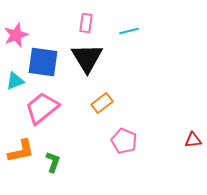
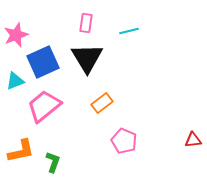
blue square: rotated 32 degrees counterclockwise
pink trapezoid: moved 2 px right, 2 px up
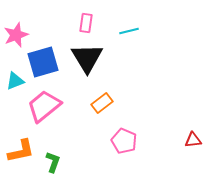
blue square: rotated 8 degrees clockwise
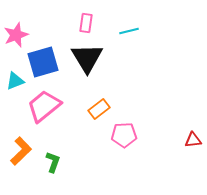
orange rectangle: moved 3 px left, 6 px down
pink pentagon: moved 6 px up; rotated 25 degrees counterclockwise
orange L-shape: rotated 32 degrees counterclockwise
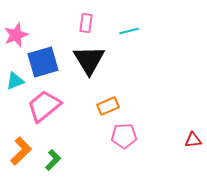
black triangle: moved 2 px right, 2 px down
orange rectangle: moved 9 px right, 3 px up; rotated 15 degrees clockwise
pink pentagon: moved 1 px down
green L-shape: moved 2 px up; rotated 25 degrees clockwise
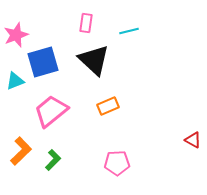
black triangle: moved 5 px right; rotated 16 degrees counterclockwise
pink trapezoid: moved 7 px right, 5 px down
pink pentagon: moved 7 px left, 27 px down
red triangle: rotated 36 degrees clockwise
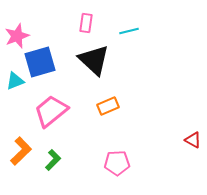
pink star: moved 1 px right, 1 px down
blue square: moved 3 px left
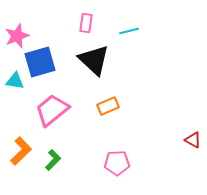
cyan triangle: rotated 30 degrees clockwise
pink trapezoid: moved 1 px right, 1 px up
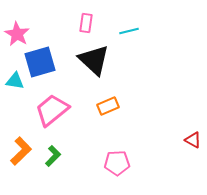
pink star: moved 2 px up; rotated 20 degrees counterclockwise
green L-shape: moved 4 px up
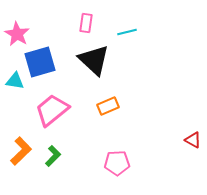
cyan line: moved 2 px left, 1 px down
